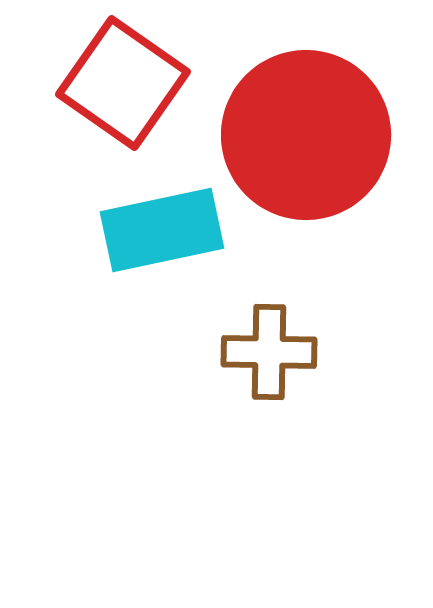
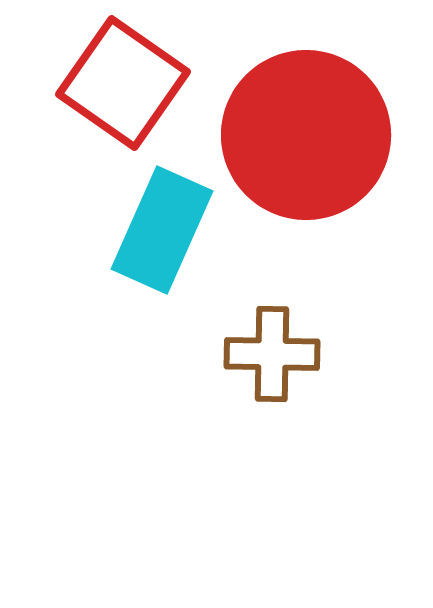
cyan rectangle: rotated 54 degrees counterclockwise
brown cross: moved 3 px right, 2 px down
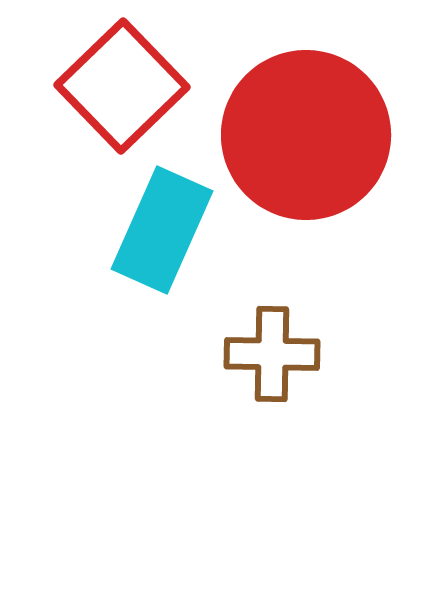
red square: moved 1 px left, 3 px down; rotated 11 degrees clockwise
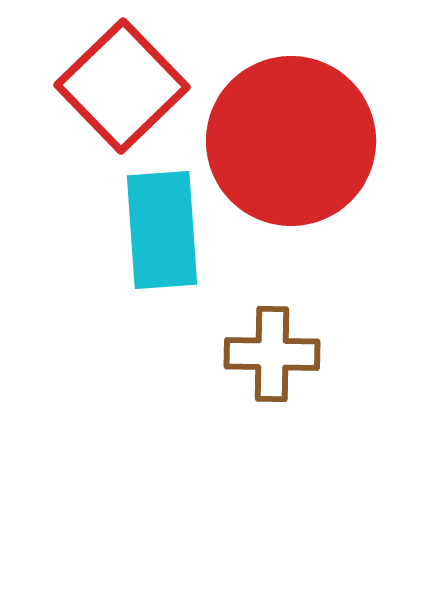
red circle: moved 15 px left, 6 px down
cyan rectangle: rotated 28 degrees counterclockwise
